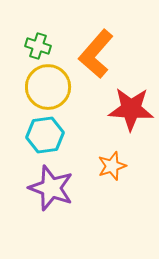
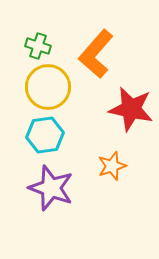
red star: rotated 9 degrees clockwise
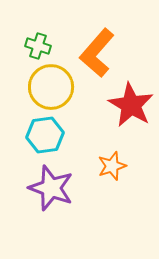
orange L-shape: moved 1 px right, 1 px up
yellow circle: moved 3 px right
red star: moved 4 px up; rotated 18 degrees clockwise
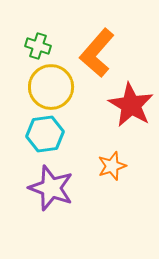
cyan hexagon: moved 1 px up
